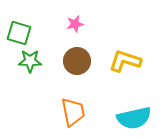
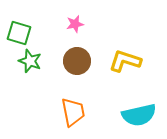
green star: rotated 20 degrees clockwise
cyan semicircle: moved 5 px right, 3 px up
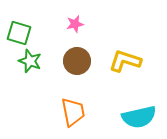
cyan semicircle: moved 2 px down
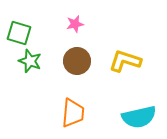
orange trapezoid: moved 1 px down; rotated 16 degrees clockwise
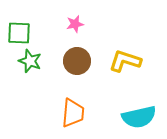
green square: rotated 15 degrees counterclockwise
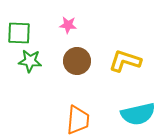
pink star: moved 7 px left, 1 px down; rotated 18 degrees clockwise
green star: rotated 15 degrees counterclockwise
orange trapezoid: moved 5 px right, 7 px down
cyan semicircle: moved 1 px left, 3 px up
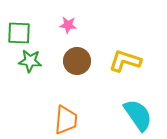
cyan semicircle: moved 1 px down; rotated 112 degrees counterclockwise
orange trapezoid: moved 12 px left
